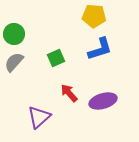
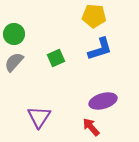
red arrow: moved 22 px right, 34 px down
purple triangle: rotated 15 degrees counterclockwise
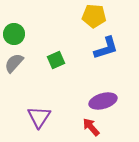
blue L-shape: moved 6 px right, 1 px up
green square: moved 2 px down
gray semicircle: moved 1 px down
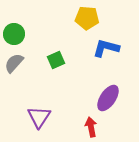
yellow pentagon: moved 7 px left, 2 px down
blue L-shape: rotated 148 degrees counterclockwise
purple ellipse: moved 5 px right, 3 px up; rotated 40 degrees counterclockwise
red arrow: rotated 30 degrees clockwise
